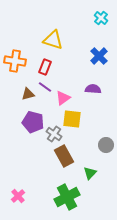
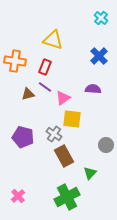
purple pentagon: moved 10 px left, 15 px down
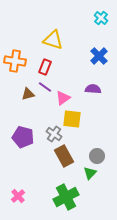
gray circle: moved 9 px left, 11 px down
green cross: moved 1 px left
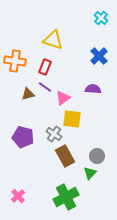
brown rectangle: moved 1 px right
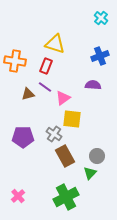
yellow triangle: moved 2 px right, 4 px down
blue cross: moved 1 px right; rotated 24 degrees clockwise
red rectangle: moved 1 px right, 1 px up
purple semicircle: moved 4 px up
purple pentagon: rotated 15 degrees counterclockwise
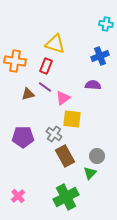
cyan cross: moved 5 px right, 6 px down; rotated 32 degrees counterclockwise
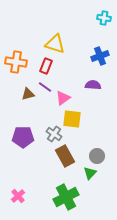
cyan cross: moved 2 px left, 6 px up
orange cross: moved 1 px right, 1 px down
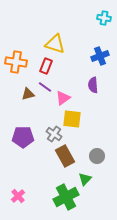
purple semicircle: rotated 98 degrees counterclockwise
green triangle: moved 5 px left, 6 px down
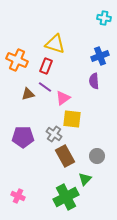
orange cross: moved 1 px right, 2 px up; rotated 15 degrees clockwise
purple semicircle: moved 1 px right, 4 px up
pink cross: rotated 24 degrees counterclockwise
